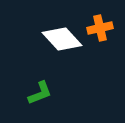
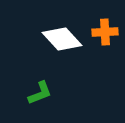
orange cross: moved 5 px right, 4 px down; rotated 10 degrees clockwise
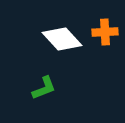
green L-shape: moved 4 px right, 5 px up
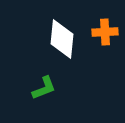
white diamond: rotated 48 degrees clockwise
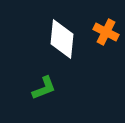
orange cross: moved 1 px right; rotated 30 degrees clockwise
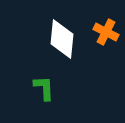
green L-shape: rotated 72 degrees counterclockwise
